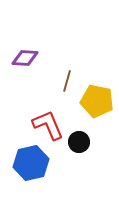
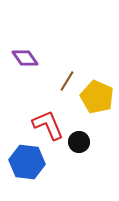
purple diamond: rotated 52 degrees clockwise
brown line: rotated 15 degrees clockwise
yellow pentagon: moved 4 px up; rotated 12 degrees clockwise
blue hexagon: moved 4 px left, 1 px up; rotated 20 degrees clockwise
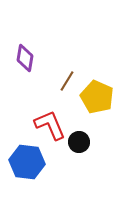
purple diamond: rotated 44 degrees clockwise
red L-shape: moved 2 px right
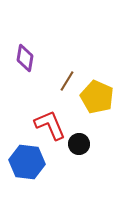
black circle: moved 2 px down
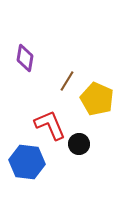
yellow pentagon: moved 2 px down
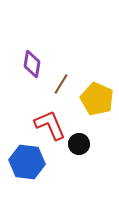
purple diamond: moved 7 px right, 6 px down
brown line: moved 6 px left, 3 px down
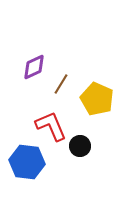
purple diamond: moved 2 px right, 3 px down; rotated 56 degrees clockwise
red L-shape: moved 1 px right, 1 px down
black circle: moved 1 px right, 2 px down
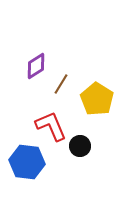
purple diamond: moved 2 px right, 1 px up; rotated 8 degrees counterclockwise
yellow pentagon: rotated 8 degrees clockwise
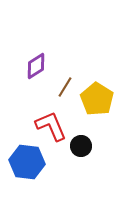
brown line: moved 4 px right, 3 px down
black circle: moved 1 px right
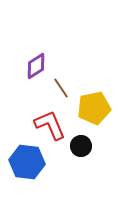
brown line: moved 4 px left, 1 px down; rotated 65 degrees counterclockwise
yellow pentagon: moved 3 px left, 9 px down; rotated 28 degrees clockwise
red L-shape: moved 1 px left, 1 px up
